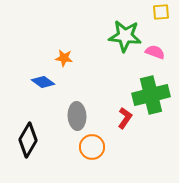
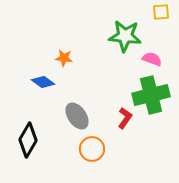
pink semicircle: moved 3 px left, 7 px down
gray ellipse: rotated 32 degrees counterclockwise
orange circle: moved 2 px down
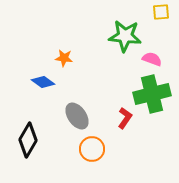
green cross: moved 1 px right, 1 px up
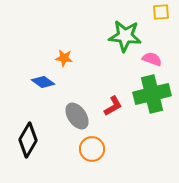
red L-shape: moved 12 px left, 12 px up; rotated 25 degrees clockwise
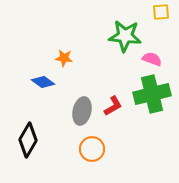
gray ellipse: moved 5 px right, 5 px up; rotated 48 degrees clockwise
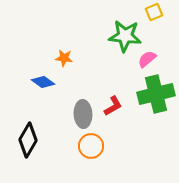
yellow square: moved 7 px left; rotated 18 degrees counterclockwise
pink semicircle: moved 5 px left; rotated 60 degrees counterclockwise
green cross: moved 4 px right
gray ellipse: moved 1 px right, 3 px down; rotated 16 degrees counterclockwise
orange circle: moved 1 px left, 3 px up
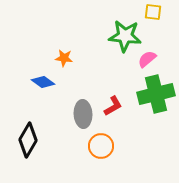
yellow square: moved 1 px left; rotated 30 degrees clockwise
orange circle: moved 10 px right
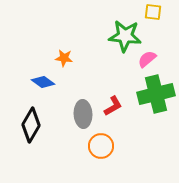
black diamond: moved 3 px right, 15 px up
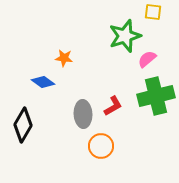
green star: rotated 24 degrees counterclockwise
green cross: moved 2 px down
black diamond: moved 8 px left
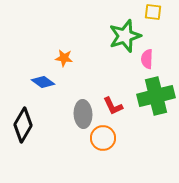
pink semicircle: rotated 48 degrees counterclockwise
red L-shape: rotated 95 degrees clockwise
orange circle: moved 2 px right, 8 px up
